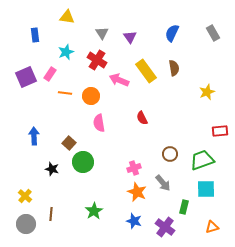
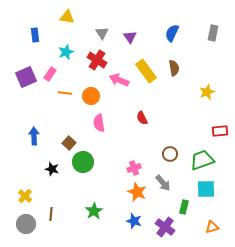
gray rectangle: rotated 42 degrees clockwise
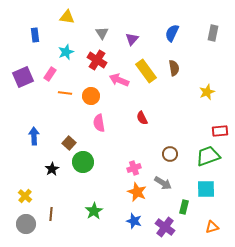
purple triangle: moved 2 px right, 2 px down; rotated 16 degrees clockwise
purple square: moved 3 px left
green trapezoid: moved 6 px right, 4 px up
black star: rotated 24 degrees clockwise
gray arrow: rotated 18 degrees counterclockwise
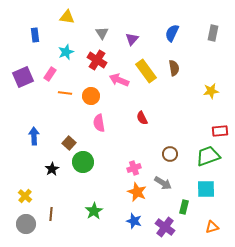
yellow star: moved 4 px right, 1 px up; rotated 14 degrees clockwise
